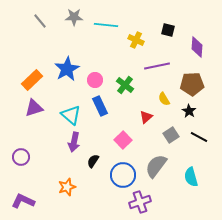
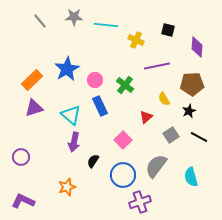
black star: rotated 16 degrees clockwise
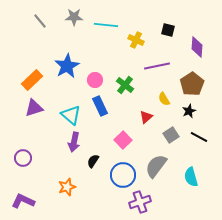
blue star: moved 3 px up
brown pentagon: rotated 30 degrees counterclockwise
purple circle: moved 2 px right, 1 px down
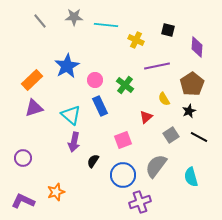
pink square: rotated 24 degrees clockwise
orange star: moved 11 px left, 5 px down
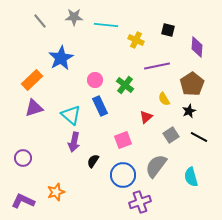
blue star: moved 6 px left, 8 px up
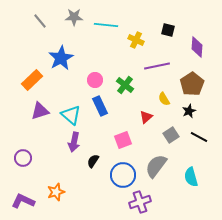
purple triangle: moved 6 px right, 3 px down
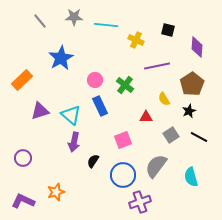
orange rectangle: moved 10 px left
red triangle: rotated 40 degrees clockwise
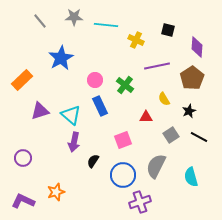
brown pentagon: moved 6 px up
gray semicircle: rotated 10 degrees counterclockwise
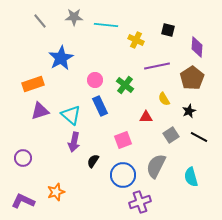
orange rectangle: moved 11 px right, 4 px down; rotated 25 degrees clockwise
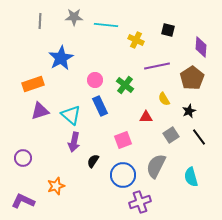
gray line: rotated 42 degrees clockwise
purple diamond: moved 4 px right
black line: rotated 24 degrees clockwise
orange star: moved 6 px up
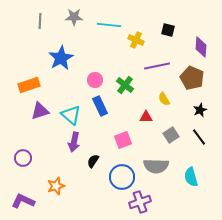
cyan line: moved 3 px right
brown pentagon: rotated 15 degrees counterclockwise
orange rectangle: moved 4 px left, 1 px down
black star: moved 11 px right, 1 px up
gray semicircle: rotated 115 degrees counterclockwise
blue circle: moved 1 px left, 2 px down
